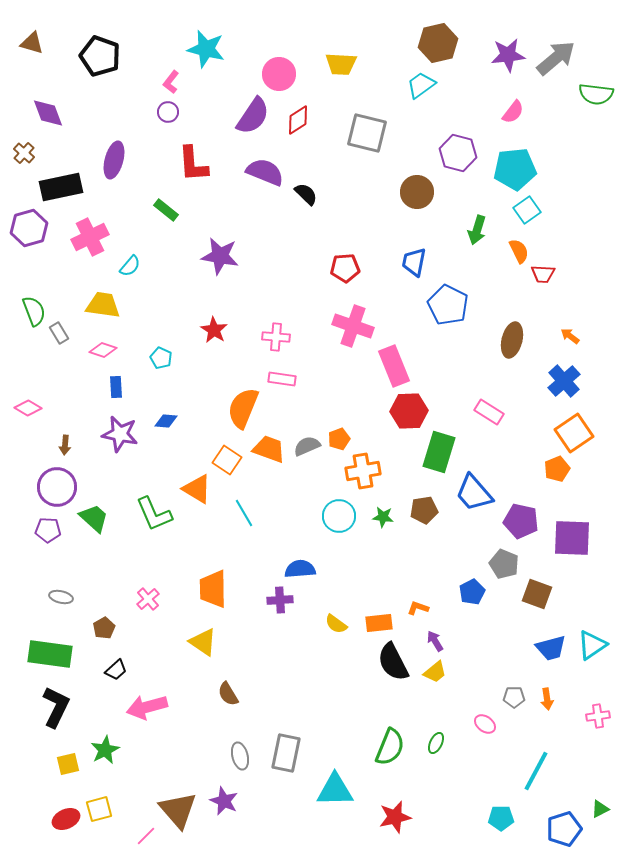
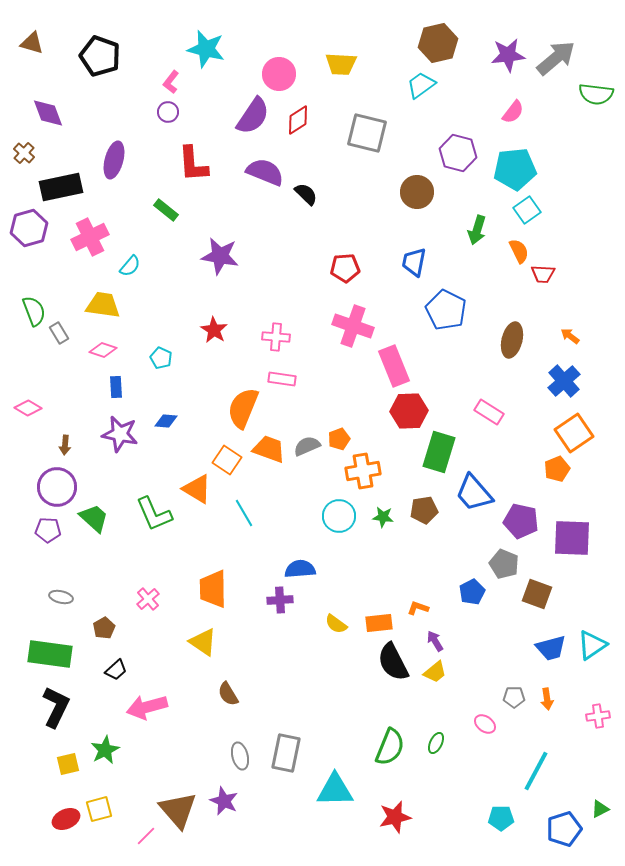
blue pentagon at (448, 305): moved 2 px left, 5 px down
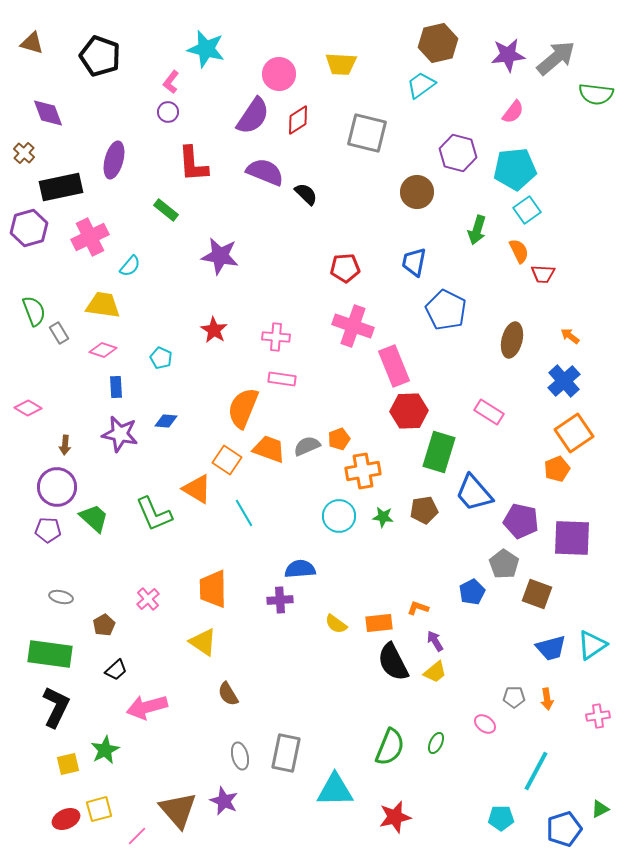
gray pentagon at (504, 564): rotated 12 degrees clockwise
brown pentagon at (104, 628): moved 3 px up
pink line at (146, 836): moved 9 px left
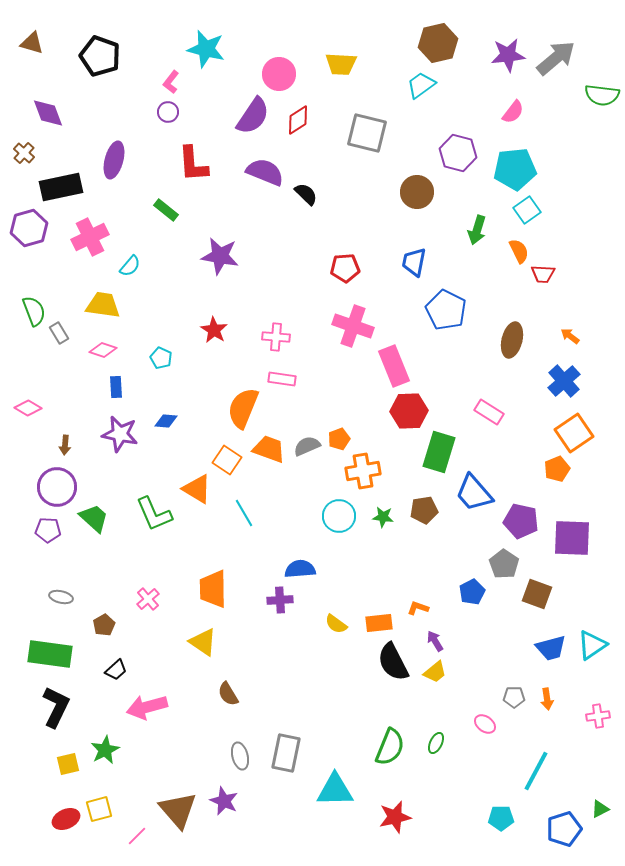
green semicircle at (596, 94): moved 6 px right, 1 px down
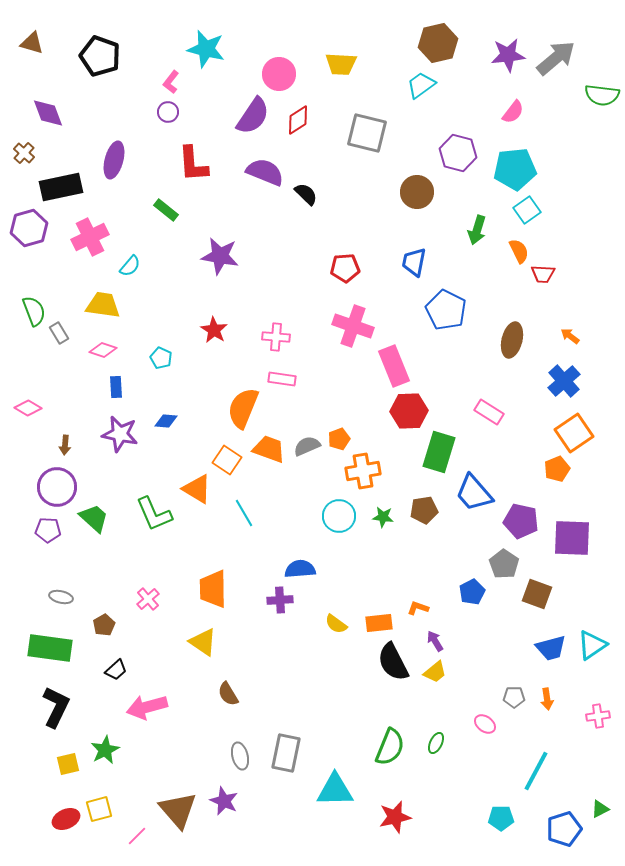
green rectangle at (50, 654): moved 6 px up
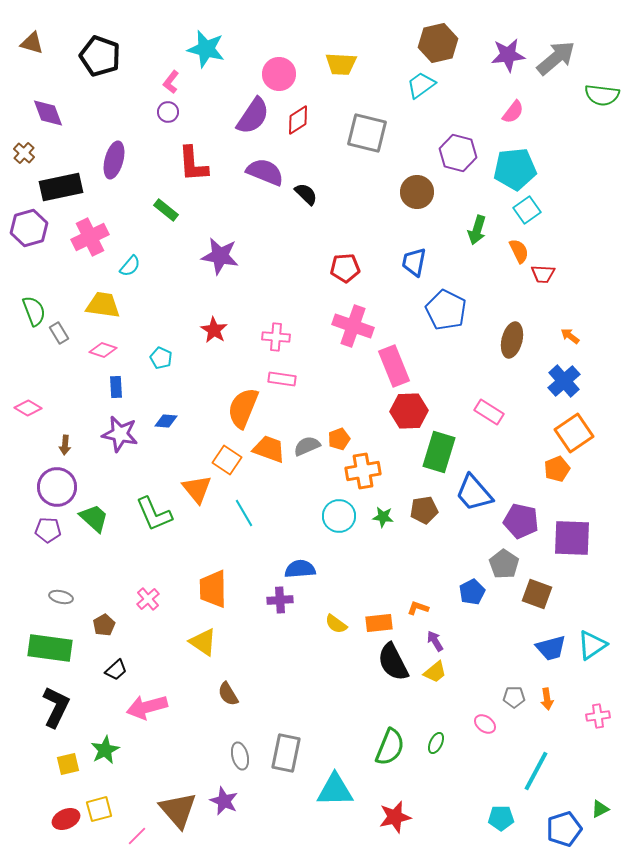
orange triangle at (197, 489): rotated 20 degrees clockwise
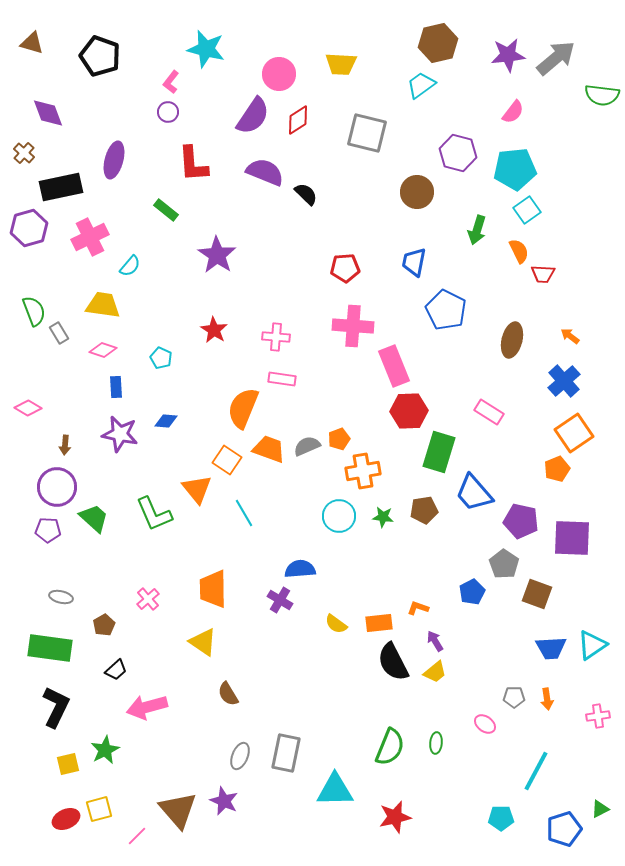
purple star at (220, 256): moved 3 px left, 1 px up; rotated 24 degrees clockwise
pink cross at (353, 326): rotated 15 degrees counterclockwise
purple cross at (280, 600): rotated 35 degrees clockwise
blue trapezoid at (551, 648): rotated 12 degrees clockwise
green ellipse at (436, 743): rotated 20 degrees counterclockwise
gray ellipse at (240, 756): rotated 36 degrees clockwise
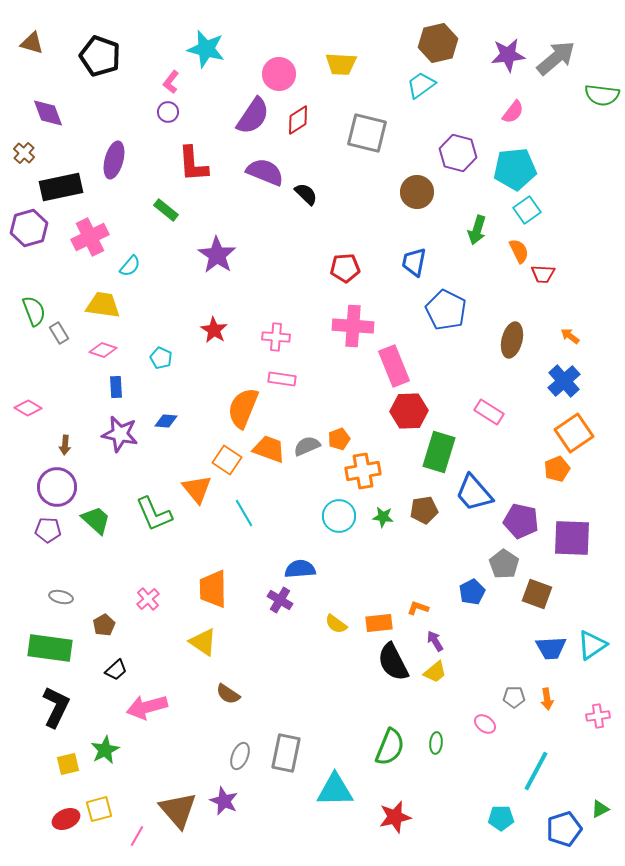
green trapezoid at (94, 518): moved 2 px right, 2 px down
brown semicircle at (228, 694): rotated 25 degrees counterclockwise
pink line at (137, 836): rotated 15 degrees counterclockwise
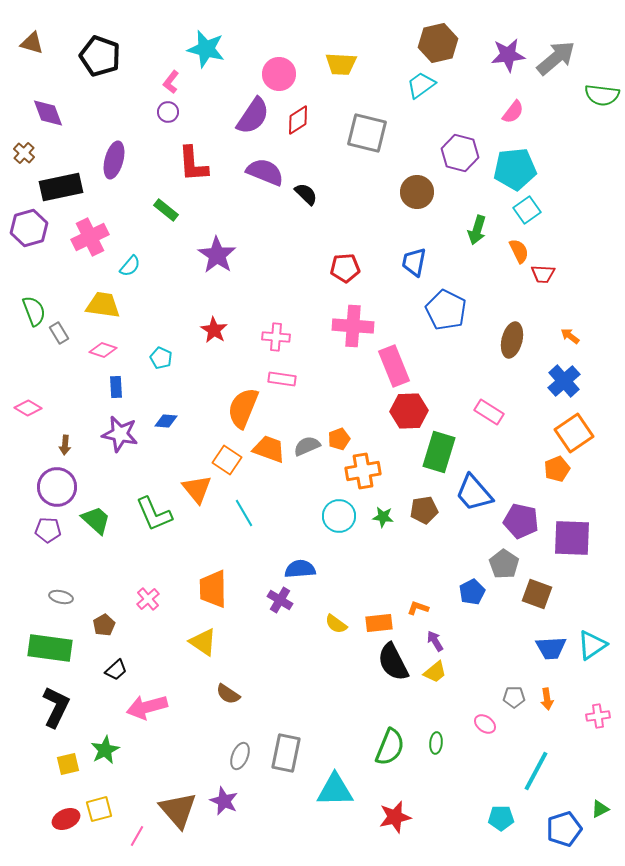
purple hexagon at (458, 153): moved 2 px right
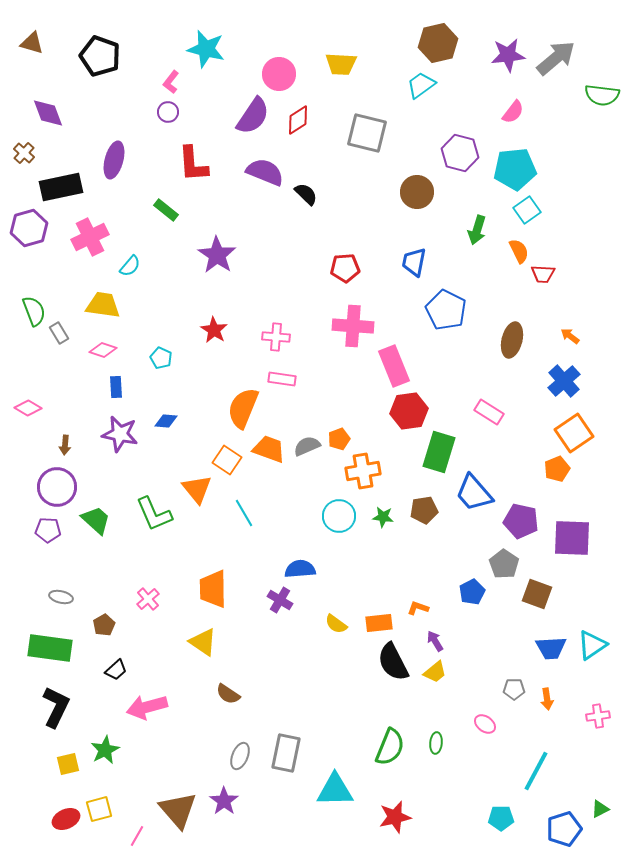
red hexagon at (409, 411): rotated 6 degrees counterclockwise
gray pentagon at (514, 697): moved 8 px up
purple star at (224, 801): rotated 12 degrees clockwise
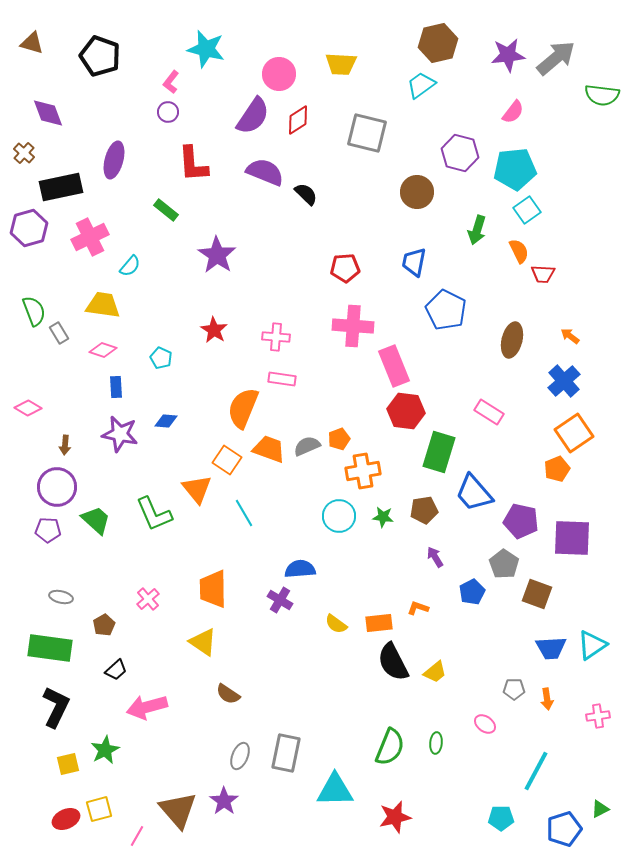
red hexagon at (409, 411): moved 3 px left; rotated 15 degrees clockwise
purple arrow at (435, 641): moved 84 px up
